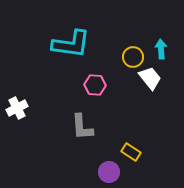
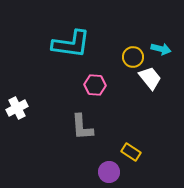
cyan arrow: rotated 108 degrees clockwise
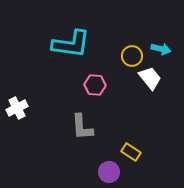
yellow circle: moved 1 px left, 1 px up
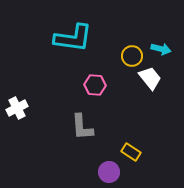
cyan L-shape: moved 2 px right, 6 px up
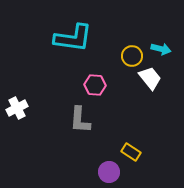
gray L-shape: moved 2 px left, 7 px up; rotated 8 degrees clockwise
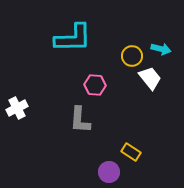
cyan L-shape: rotated 9 degrees counterclockwise
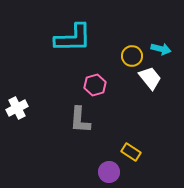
pink hexagon: rotated 20 degrees counterclockwise
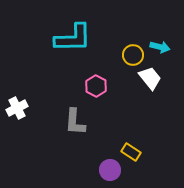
cyan arrow: moved 1 px left, 2 px up
yellow circle: moved 1 px right, 1 px up
pink hexagon: moved 1 px right, 1 px down; rotated 15 degrees counterclockwise
gray L-shape: moved 5 px left, 2 px down
purple circle: moved 1 px right, 2 px up
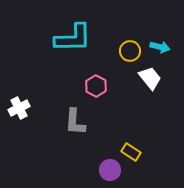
yellow circle: moved 3 px left, 4 px up
white cross: moved 2 px right
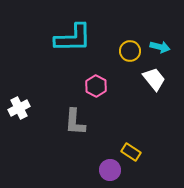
white trapezoid: moved 4 px right, 1 px down
